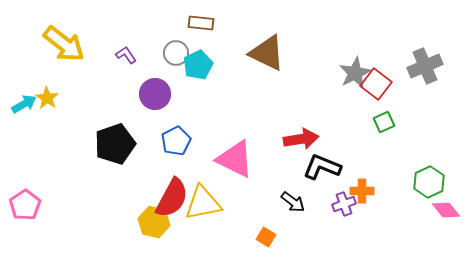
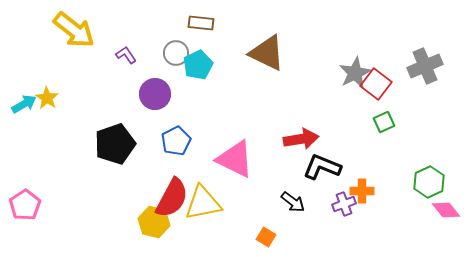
yellow arrow: moved 10 px right, 14 px up
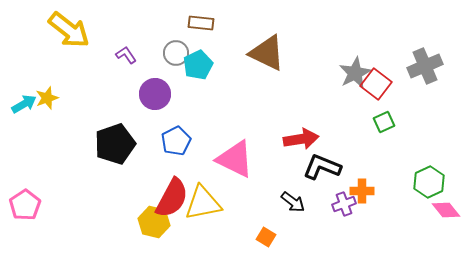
yellow arrow: moved 5 px left
yellow star: rotated 20 degrees clockwise
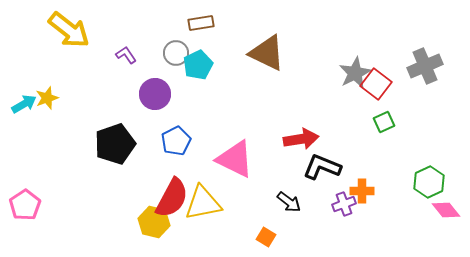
brown rectangle: rotated 15 degrees counterclockwise
black arrow: moved 4 px left
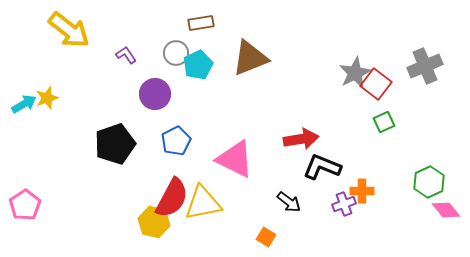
brown triangle: moved 17 px left, 5 px down; rotated 48 degrees counterclockwise
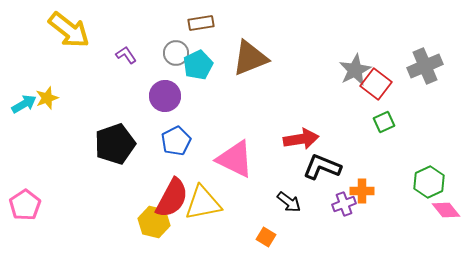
gray star: moved 3 px up
purple circle: moved 10 px right, 2 px down
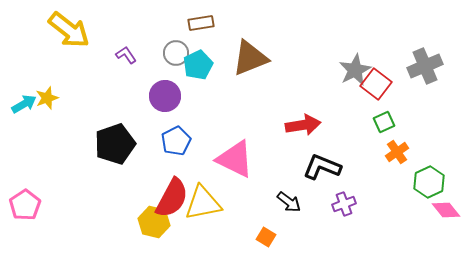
red arrow: moved 2 px right, 14 px up
orange cross: moved 35 px right, 39 px up; rotated 35 degrees counterclockwise
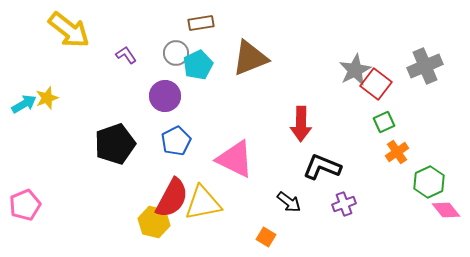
red arrow: moved 2 px left, 1 px up; rotated 100 degrees clockwise
pink pentagon: rotated 12 degrees clockwise
